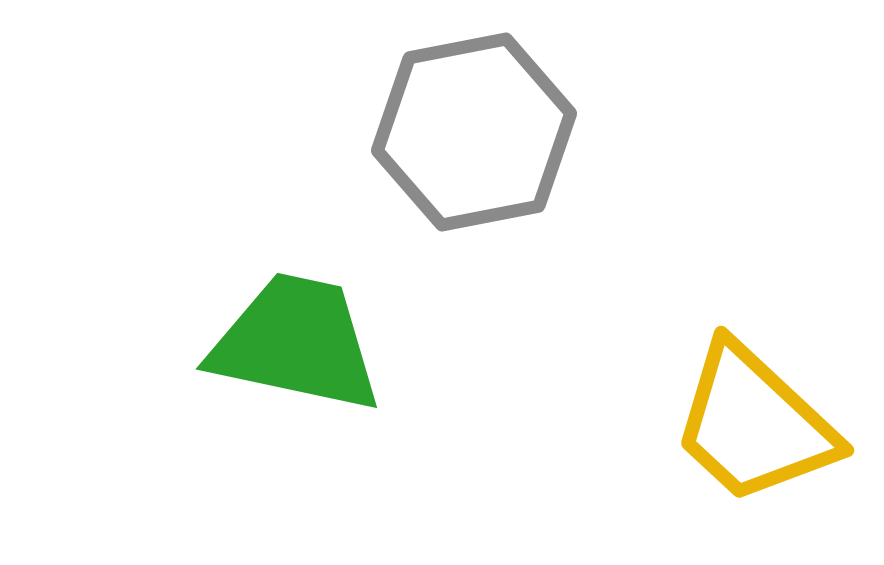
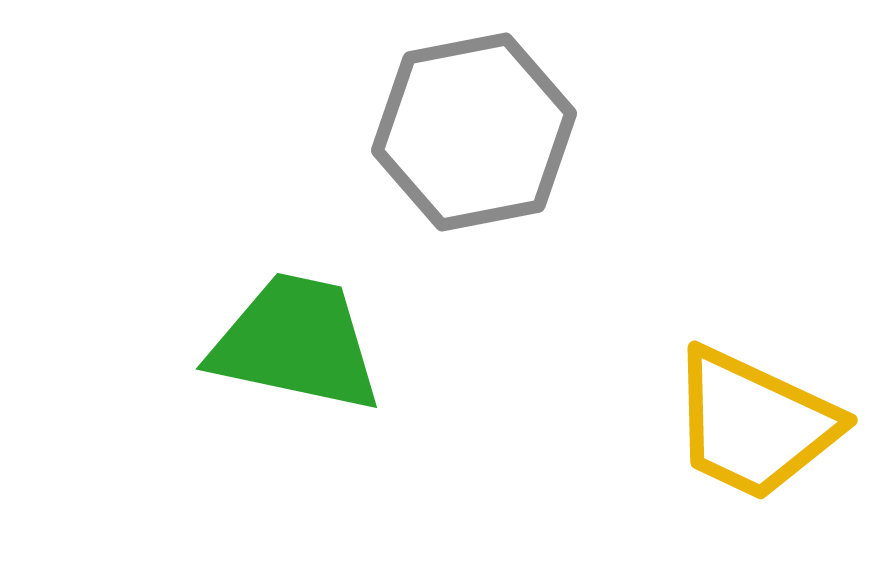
yellow trapezoid: rotated 18 degrees counterclockwise
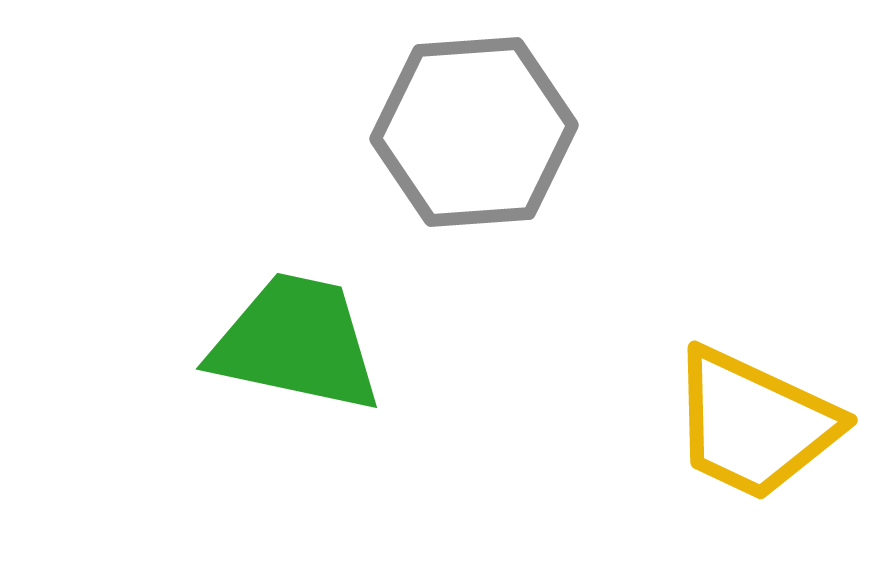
gray hexagon: rotated 7 degrees clockwise
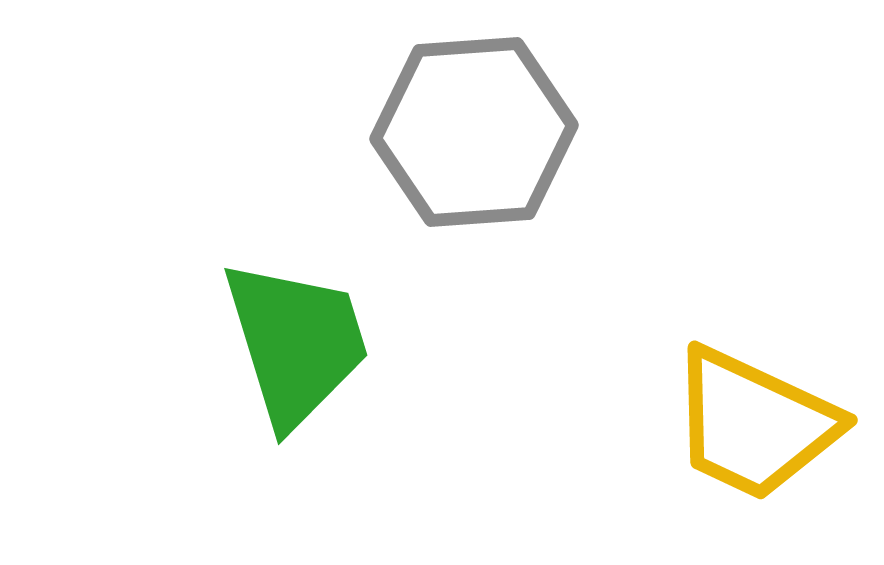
green trapezoid: rotated 61 degrees clockwise
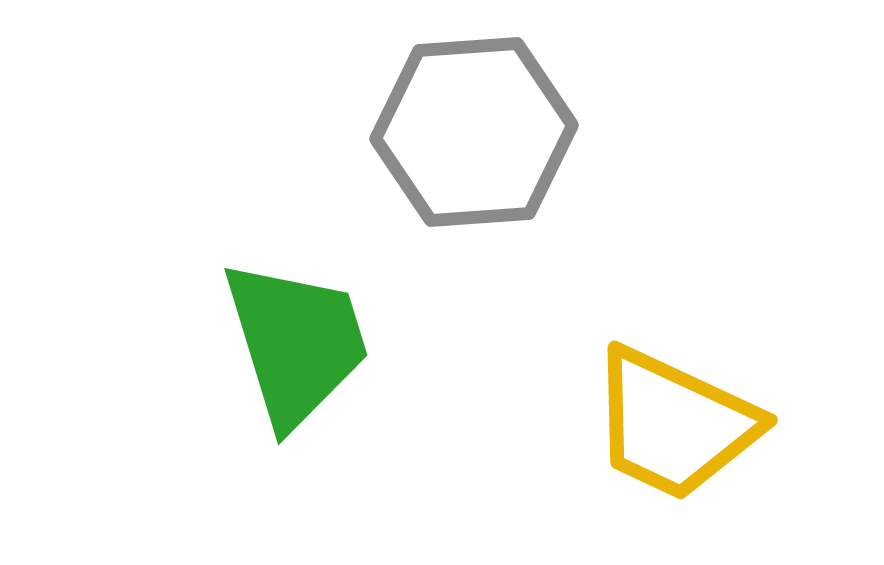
yellow trapezoid: moved 80 px left
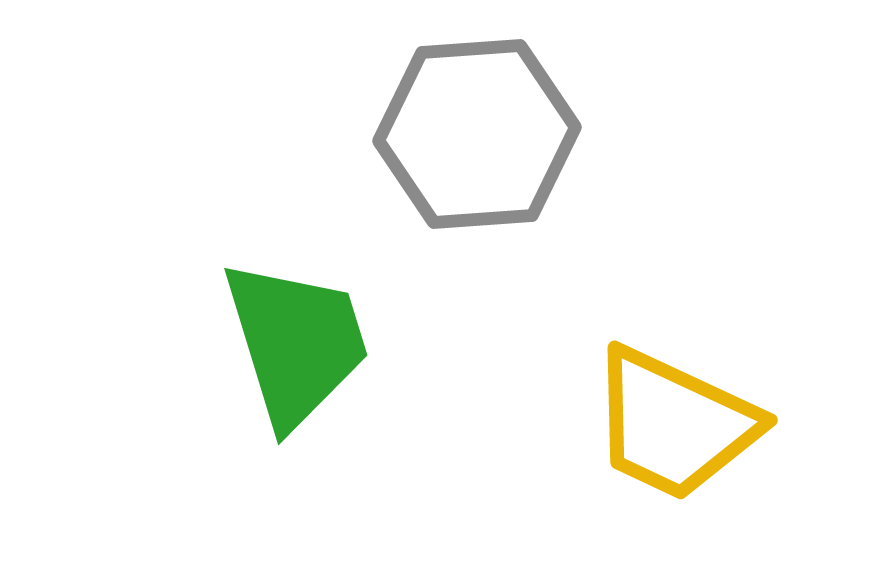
gray hexagon: moved 3 px right, 2 px down
